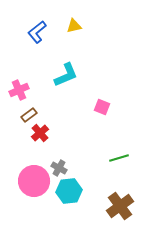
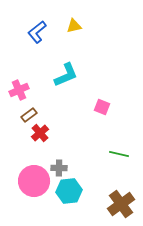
green line: moved 4 px up; rotated 30 degrees clockwise
gray cross: rotated 28 degrees counterclockwise
brown cross: moved 1 px right, 2 px up
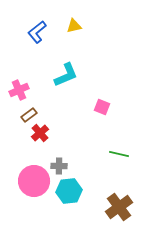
gray cross: moved 2 px up
brown cross: moved 2 px left, 3 px down
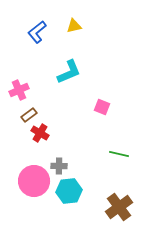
cyan L-shape: moved 3 px right, 3 px up
red cross: rotated 18 degrees counterclockwise
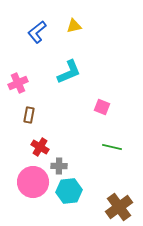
pink cross: moved 1 px left, 7 px up
brown rectangle: rotated 42 degrees counterclockwise
red cross: moved 14 px down
green line: moved 7 px left, 7 px up
pink circle: moved 1 px left, 1 px down
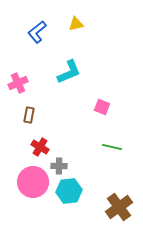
yellow triangle: moved 2 px right, 2 px up
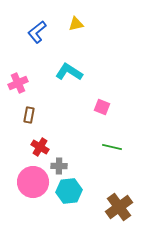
cyan L-shape: rotated 124 degrees counterclockwise
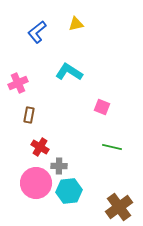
pink circle: moved 3 px right, 1 px down
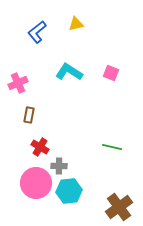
pink square: moved 9 px right, 34 px up
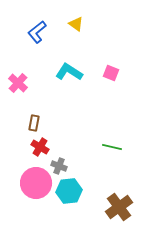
yellow triangle: rotated 49 degrees clockwise
pink cross: rotated 24 degrees counterclockwise
brown rectangle: moved 5 px right, 8 px down
gray cross: rotated 21 degrees clockwise
